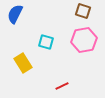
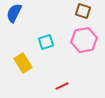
blue semicircle: moved 1 px left, 1 px up
cyan square: rotated 35 degrees counterclockwise
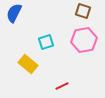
yellow rectangle: moved 5 px right, 1 px down; rotated 18 degrees counterclockwise
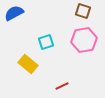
blue semicircle: rotated 36 degrees clockwise
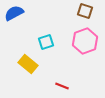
brown square: moved 2 px right
pink hexagon: moved 1 px right, 1 px down; rotated 10 degrees counterclockwise
red line: rotated 48 degrees clockwise
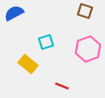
pink hexagon: moved 3 px right, 8 px down
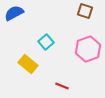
cyan square: rotated 21 degrees counterclockwise
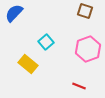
blue semicircle: rotated 18 degrees counterclockwise
red line: moved 17 px right
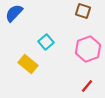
brown square: moved 2 px left
red line: moved 8 px right; rotated 72 degrees counterclockwise
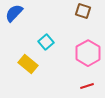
pink hexagon: moved 4 px down; rotated 10 degrees counterclockwise
red line: rotated 32 degrees clockwise
